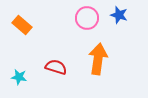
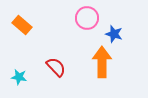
blue star: moved 5 px left, 19 px down
orange arrow: moved 4 px right, 3 px down; rotated 8 degrees counterclockwise
red semicircle: rotated 30 degrees clockwise
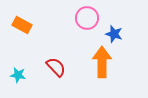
orange rectangle: rotated 12 degrees counterclockwise
cyan star: moved 1 px left, 2 px up
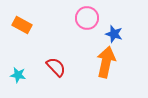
orange arrow: moved 4 px right; rotated 12 degrees clockwise
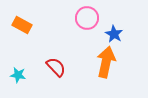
blue star: rotated 12 degrees clockwise
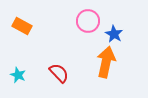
pink circle: moved 1 px right, 3 px down
orange rectangle: moved 1 px down
red semicircle: moved 3 px right, 6 px down
cyan star: rotated 14 degrees clockwise
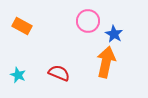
red semicircle: rotated 25 degrees counterclockwise
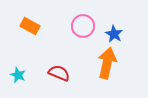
pink circle: moved 5 px left, 5 px down
orange rectangle: moved 8 px right
orange arrow: moved 1 px right, 1 px down
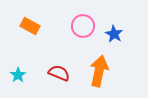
orange arrow: moved 8 px left, 8 px down
cyan star: rotated 14 degrees clockwise
